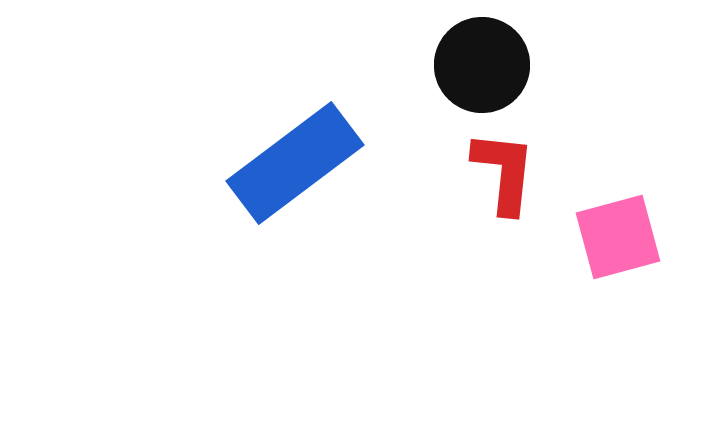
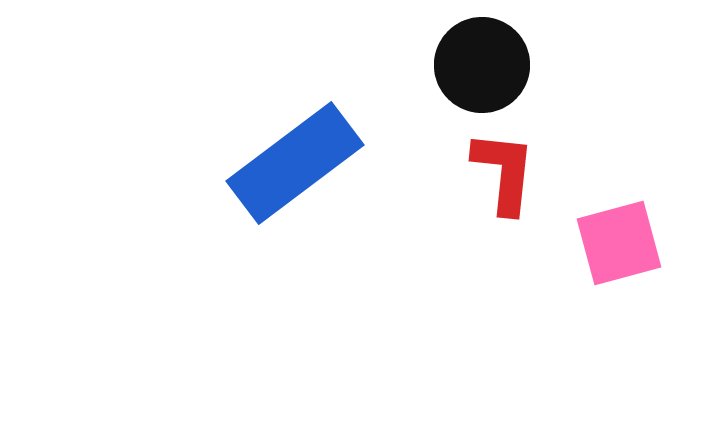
pink square: moved 1 px right, 6 px down
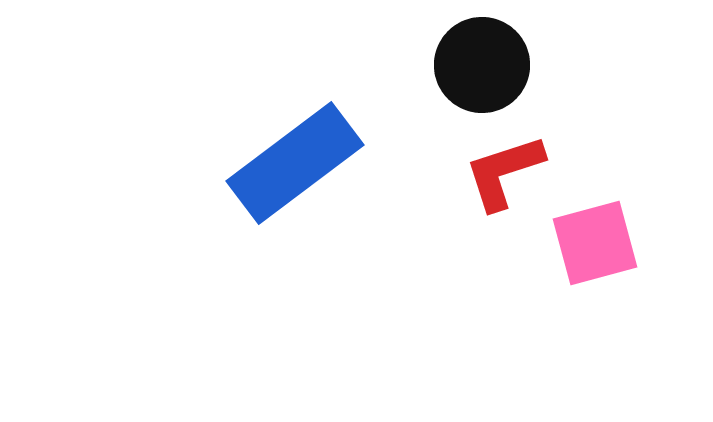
red L-shape: rotated 114 degrees counterclockwise
pink square: moved 24 px left
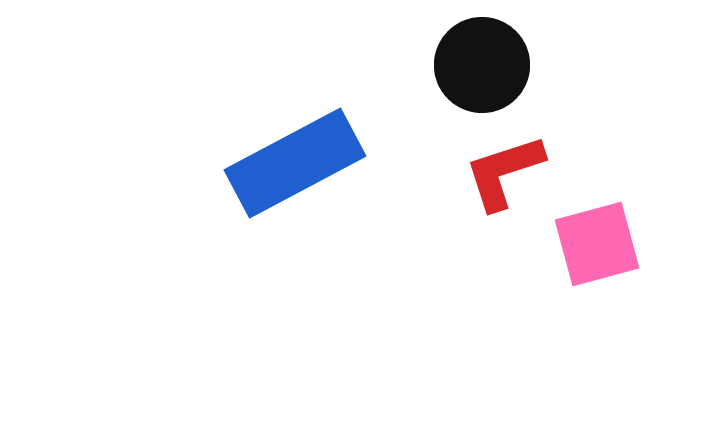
blue rectangle: rotated 9 degrees clockwise
pink square: moved 2 px right, 1 px down
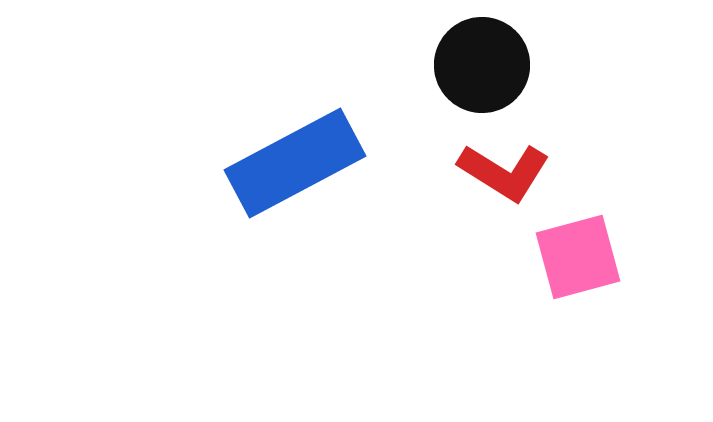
red L-shape: rotated 130 degrees counterclockwise
pink square: moved 19 px left, 13 px down
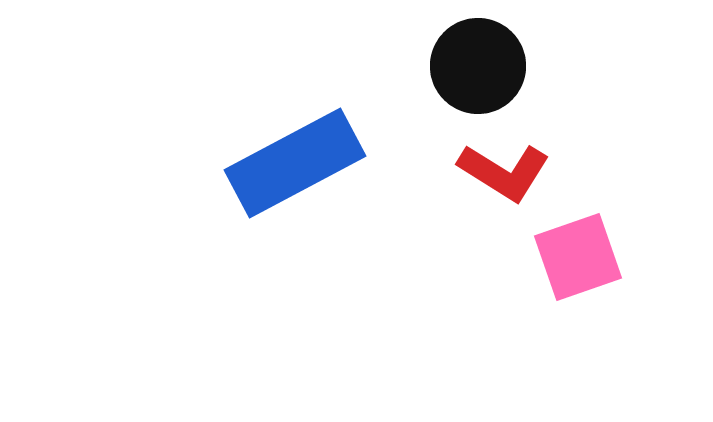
black circle: moved 4 px left, 1 px down
pink square: rotated 4 degrees counterclockwise
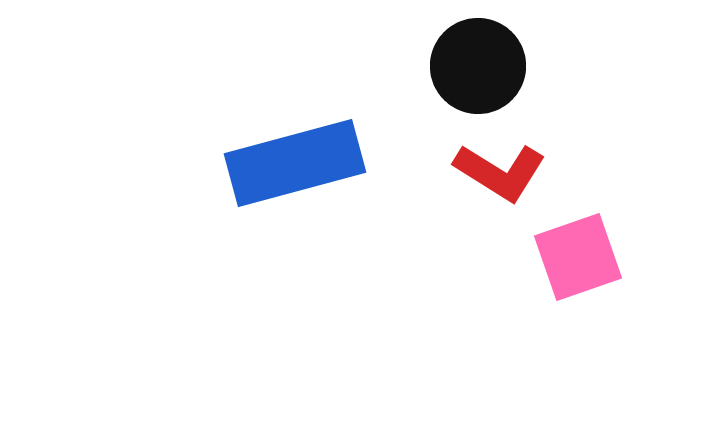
blue rectangle: rotated 13 degrees clockwise
red L-shape: moved 4 px left
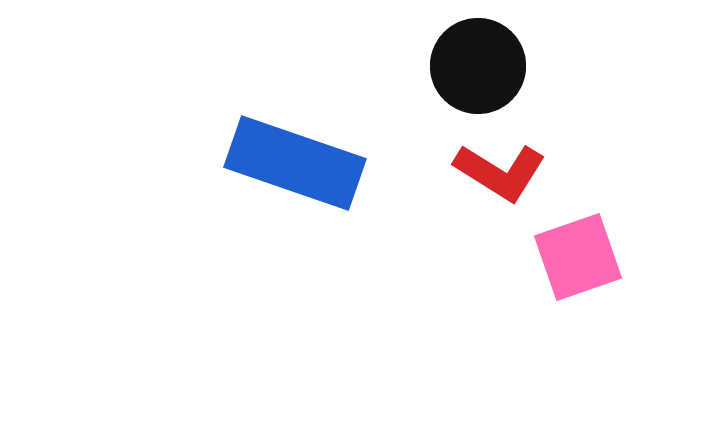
blue rectangle: rotated 34 degrees clockwise
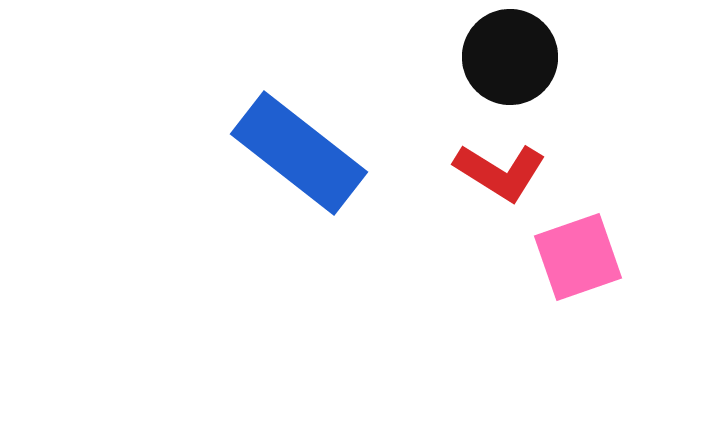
black circle: moved 32 px right, 9 px up
blue rectangle: moved 4 px right, 10 px up; rotated 19 degrees clockwise
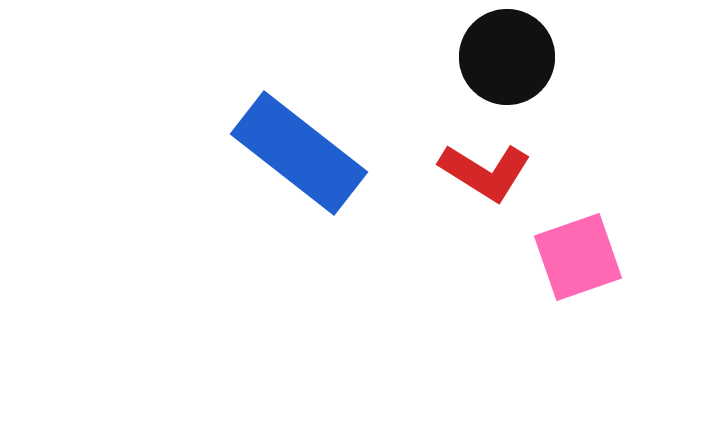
black circle: moved 3 px left
red L-shape: moved 15 px left
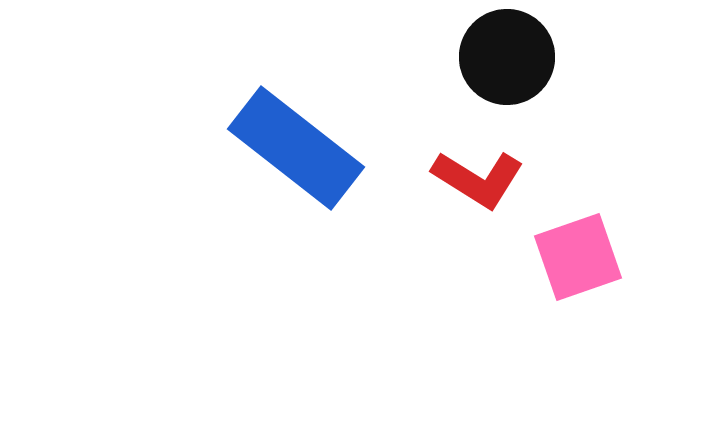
blue rectangle: moved 3 px left, 5 px up
red L-shape: moved 7 px left, 7 px down
